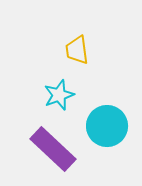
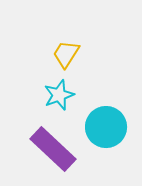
yellow trapezoid: moved 11 px left, 4 px down; rotated 40 degrees clockwise
cyan circle: moved 1 px left, 1 px down
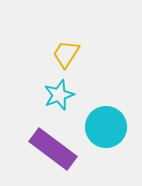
purple rectangle: rotated 6 degrees counterclockwise
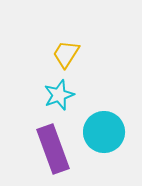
cyan circle: moved 2 px left, 5 px down
purple rectangle: rotated 33 degrees clockwise
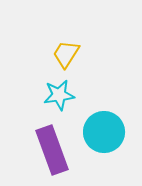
cyan star: rotated 12 degrees clockwise
purple rectangle: moved 1 px left, 1 px down
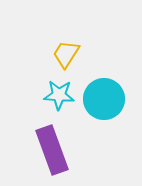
cyan star: rotated 12 degrees clockwise
cyan circle: moved 33 px up
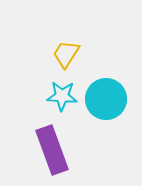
cyan star: moved 3 px right, 1 px down
cyan circle: moved 2 px right
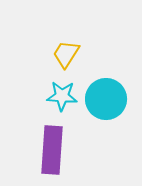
purple rectangle: rotated 24 degrees clockwise
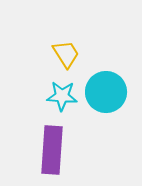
yellow trapezoid: rotated 116 degrees clockwise
cyan circle: moved 7 px up
